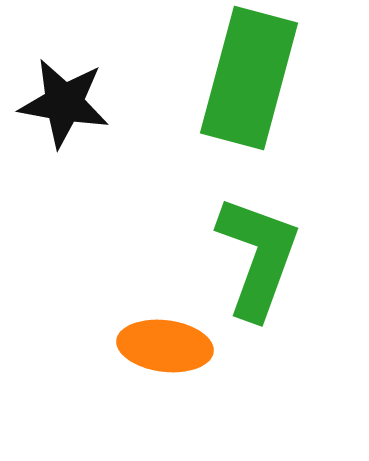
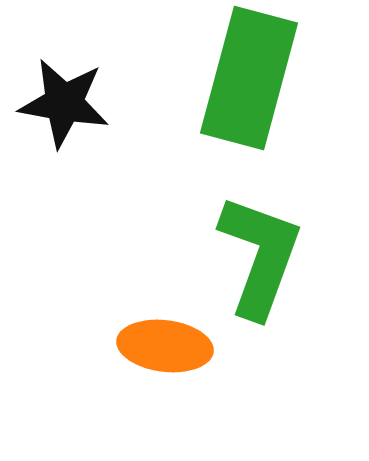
green L-shape: moved 2 px right, 1 px up
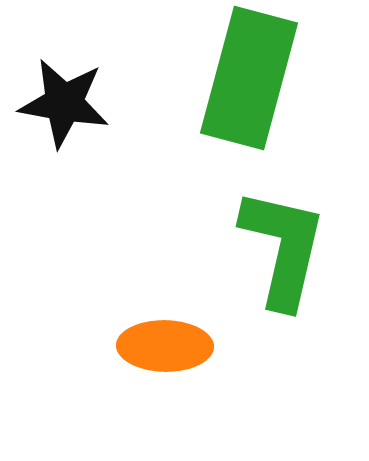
green L-shape: moved 23 px right, 8 px up; rotated 7 degrees counterclockwise
orange ellipse: rotated 6 degrees counterclockwise
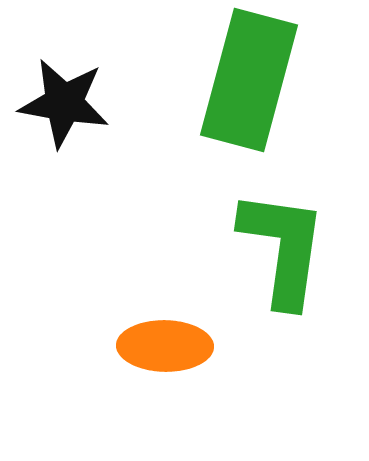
green rectangle: moved 2 px down
green L-shape: rotated 5 degrees counterclockwise
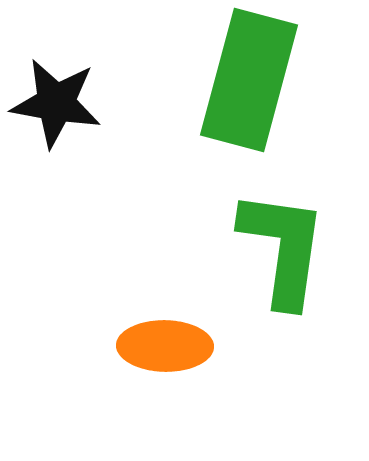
black star: moved 8 px left
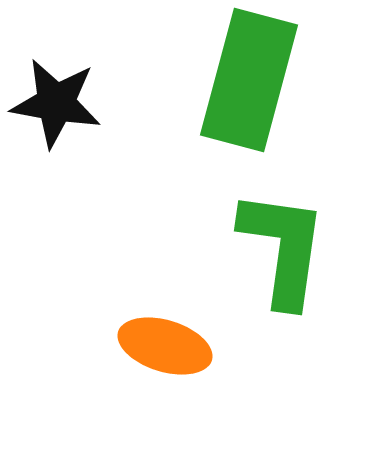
orange ellipse: rotated 16 degrees clockwise
